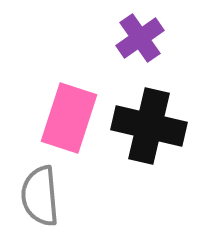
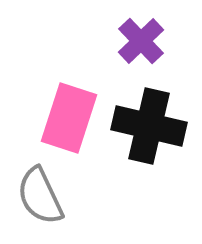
purple cross: moved 1 px right, 3 px down; rotated 9 degrees counterclockwise
gray semicircle: rotated 20 degrees counterclockwise
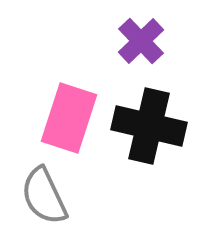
gray semicircle: moved 4 px right
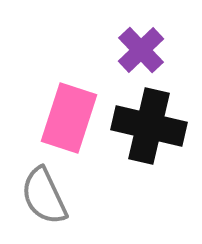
purple cross: moved 9 px down
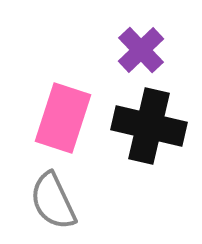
pink rectangle: moved 6 px left
gray semicircle: moved 9 px right, 5 px down
